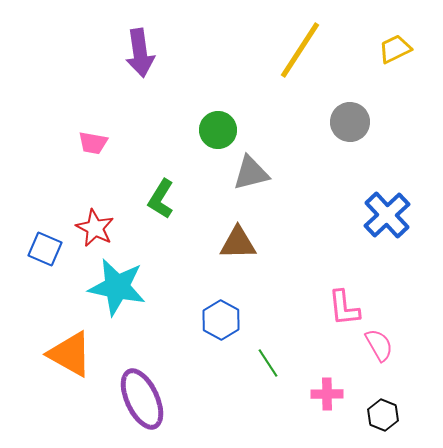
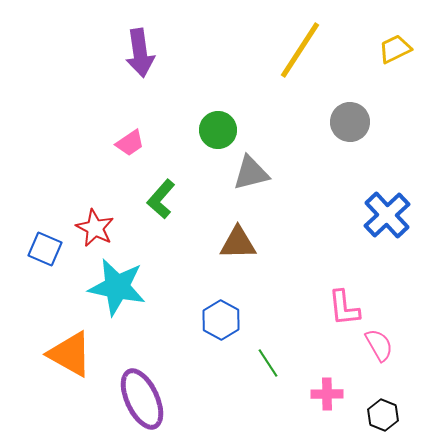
pink trapezoid: moved 37 px right; rotated 44 degrees counterclockwise
green L-shape: rotated 9 degrees clockwise
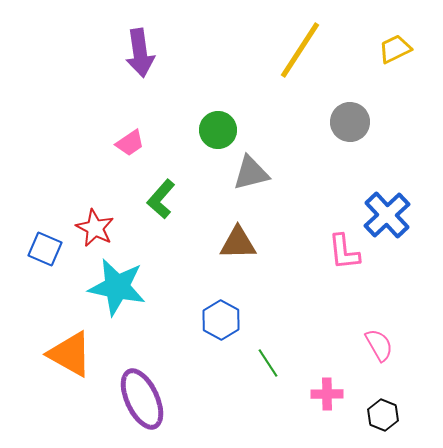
pink L-shape: moved 56 px up
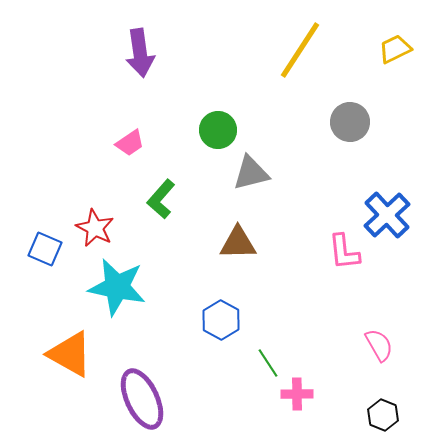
pink cross: moved 30 px left
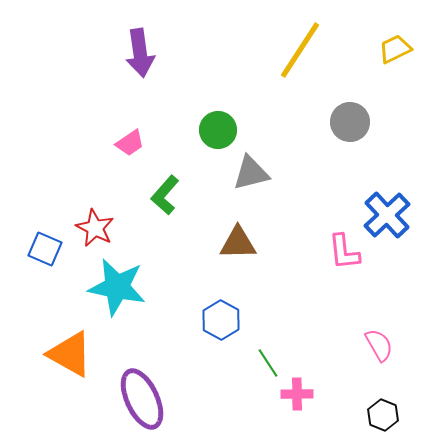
green L-shape: moved 4 px right, 4 px up
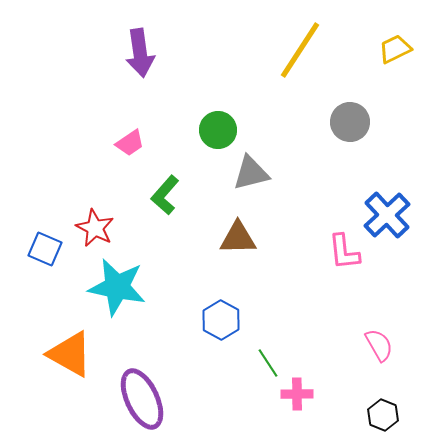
brown triangle: moved 5 px up
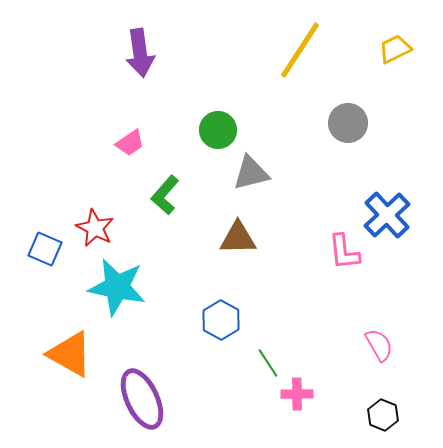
gray circle: moved 2 px left, 1 px down
